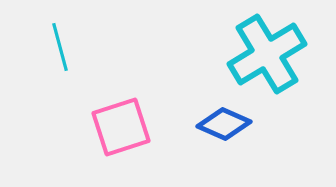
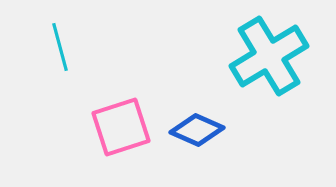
cyan cross: moved 2 px right, 2 px down
blue diamond: moved 27 px left, 6 px down
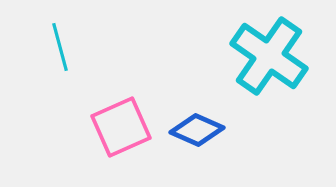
cyan cross: rotated 24 degrees counterclockwise
pink square: rotated 6 degrees counterclockwise
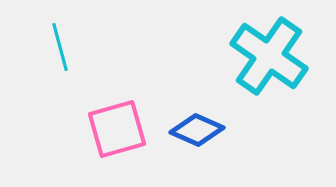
pink square: moved 4 px left, 2 px down; rotated 8 degrees clockwise
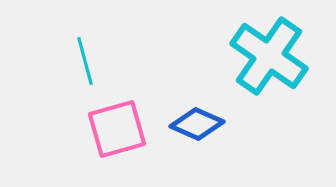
cyan line: moved 25 px right, 14 px down
blue diamond: moved 6 px up
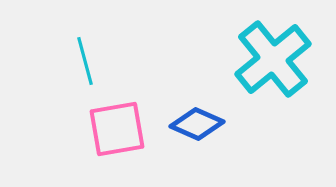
cyan cross: moved 4 px right, 3 px down; rotated 16 degrees clockwise
pink square: rotated 6 degrees clockwise
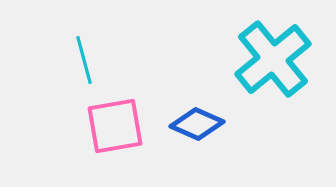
cyan line: moved 1 px left, 1 px up
pink square: moved 2 px left, 3 px up
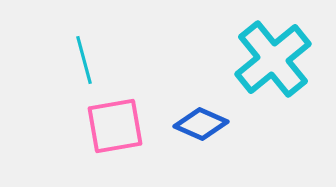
blue diamond: moved 4 px right
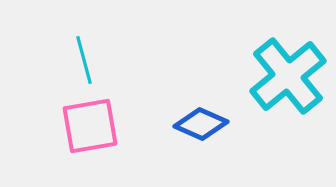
cyan cross: moved 15 px right, 17 px down
pink square: moved 25 px left
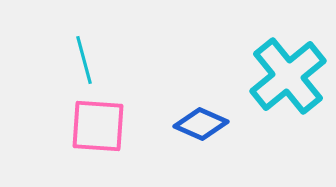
pink square: moved 8 px right; rotated 14 degrees clockwise
